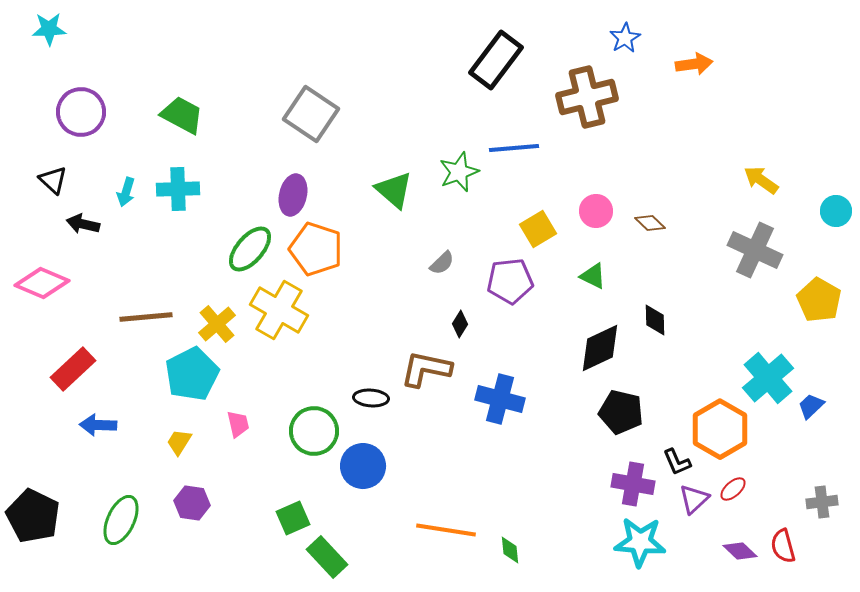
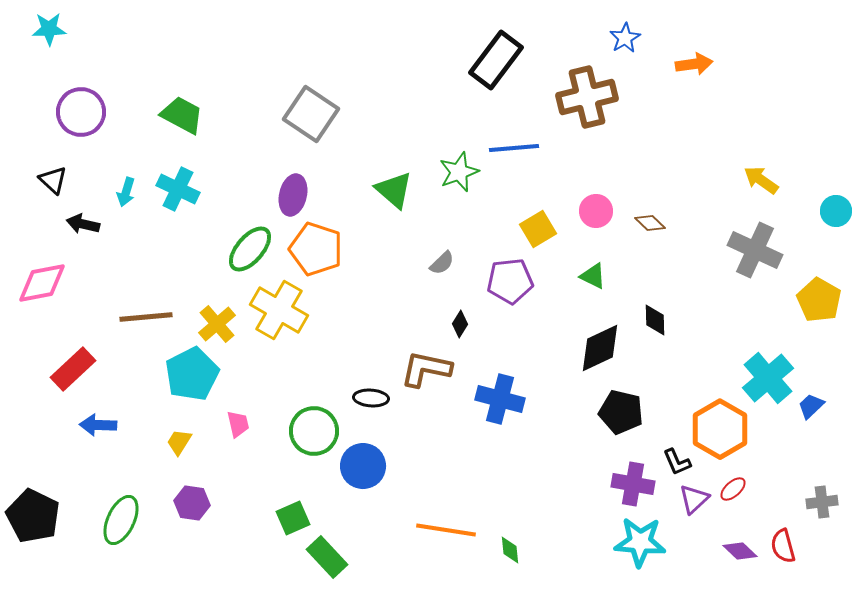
cyan cross at (178, 189): rotated 27 degrees clockwise
pink diamond at (42, 283): rotated 34 degrees counterclockwise
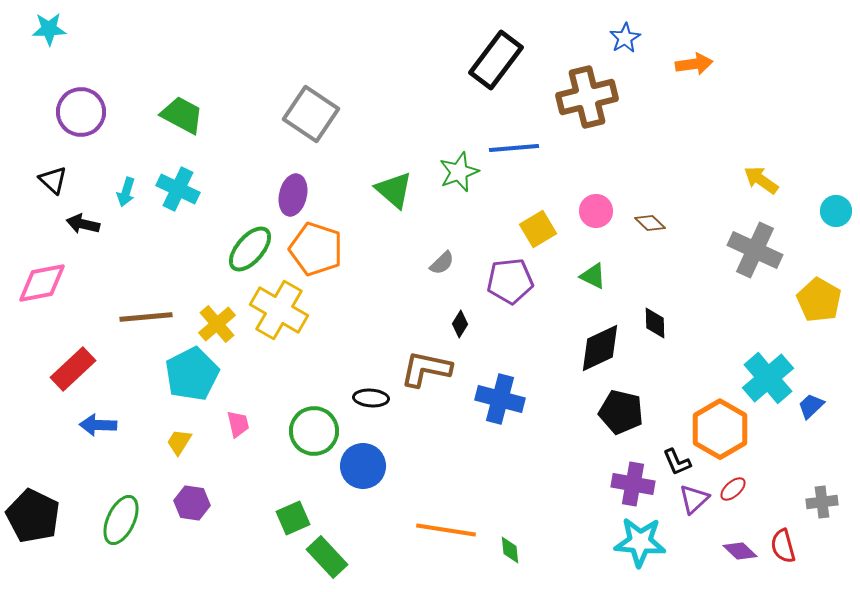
black diamond at (655, 320): moved 3 px down
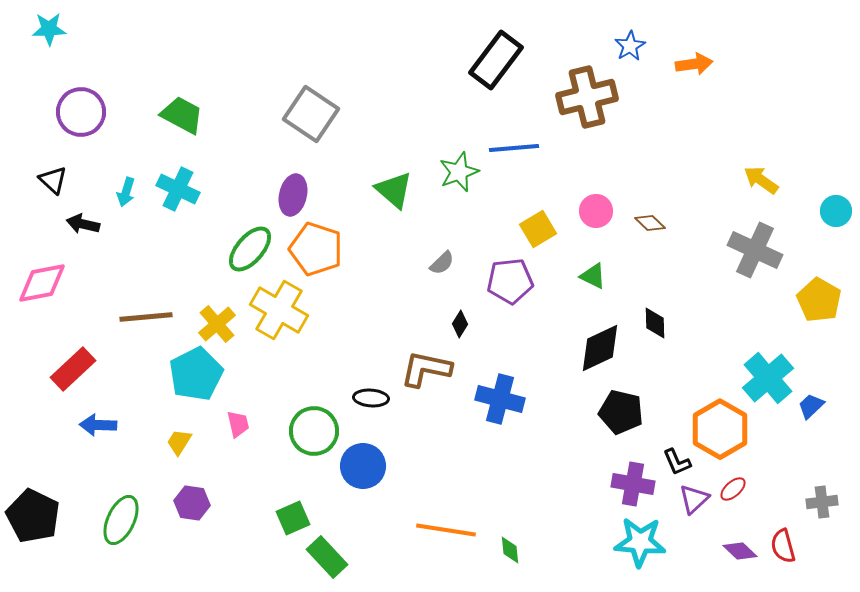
blue star at (625, 38): moved 5 px right, 8 px down
cyan pentagon at (192, 374): moved 4 px right
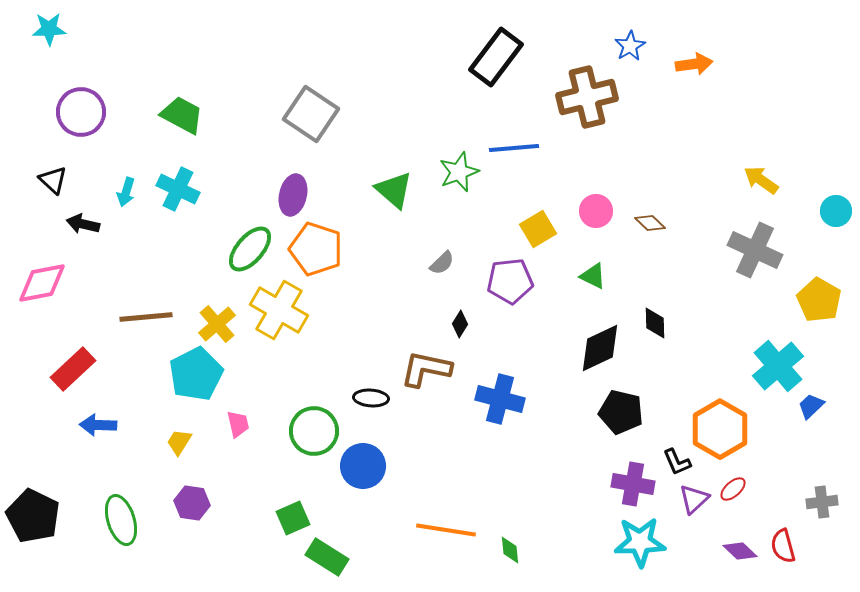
black rectangle at (496, 60): moved 3 px up
cyan cross at (768, 378): moved 10 px right, 12 px up
green ellipse at (121, 520): rotated 42 degrees counterclockwise
cyan star at (640, 542): rotated 6 degrees counterclockwise
green rectangle at (327, 557): rotated 15 degrees counterclockwise
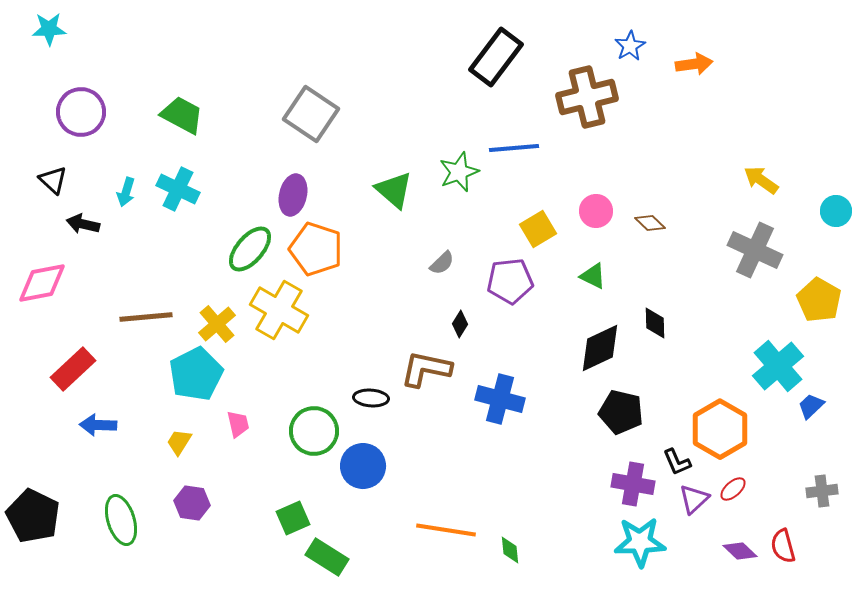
gray cross at (822, 502): moved 11 px up
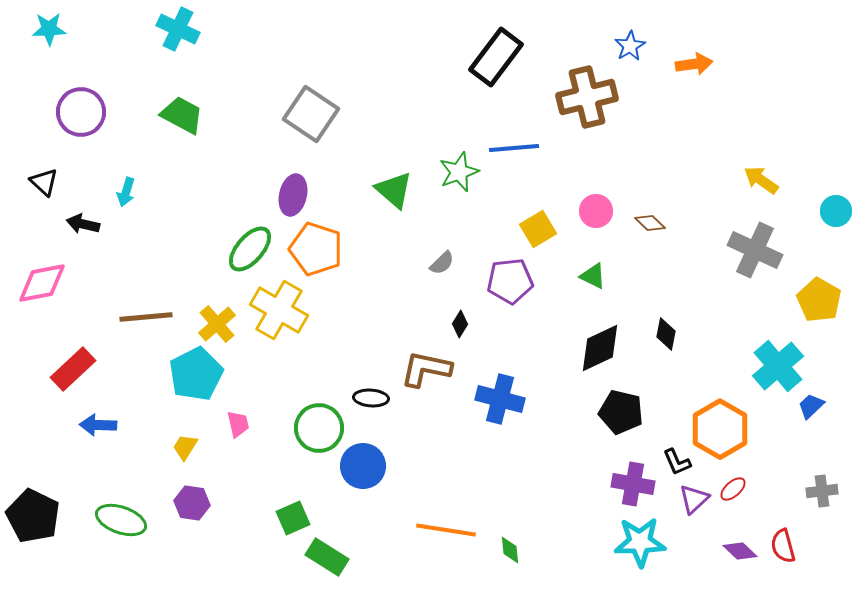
black triangle at (53, 180): moved 9 px left, 2 px down
cyan cross at (178, 189): moved 160 px up
black diamond at (655, 323): moved 11 px right, 11 px down; rotated 12 degrees clockwise
green circle at (314, 431): moved 5 px right, 3 px up
yellow trapezoid at (179, 442): moved 6 px right, 5 px down
green ellipse at (121, 520): rotated 54 degrees counterclockwise
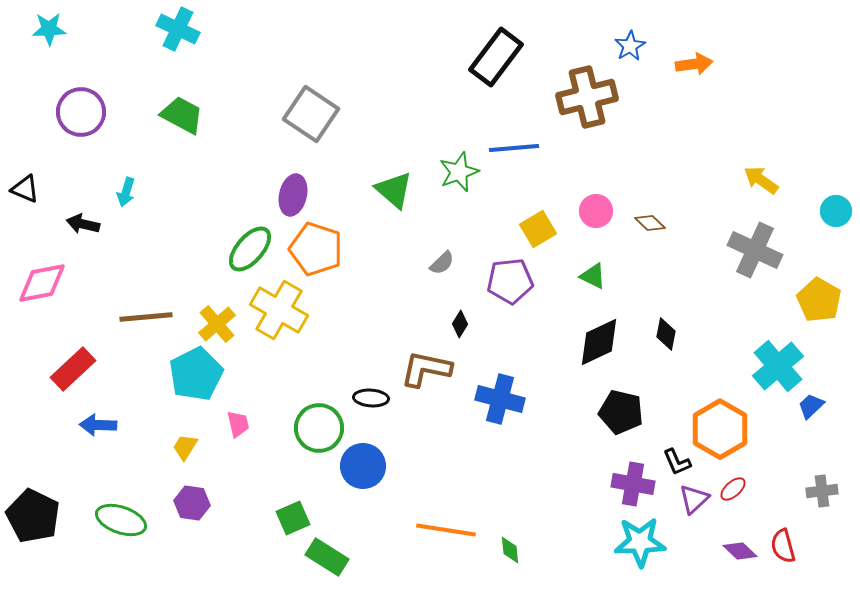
black triangle at (44, 182): moved 19 px left, 7 px down; rotated 20 degrees counterclockwise
black diamond at (600, 348): moved 1 px left, 6 px up
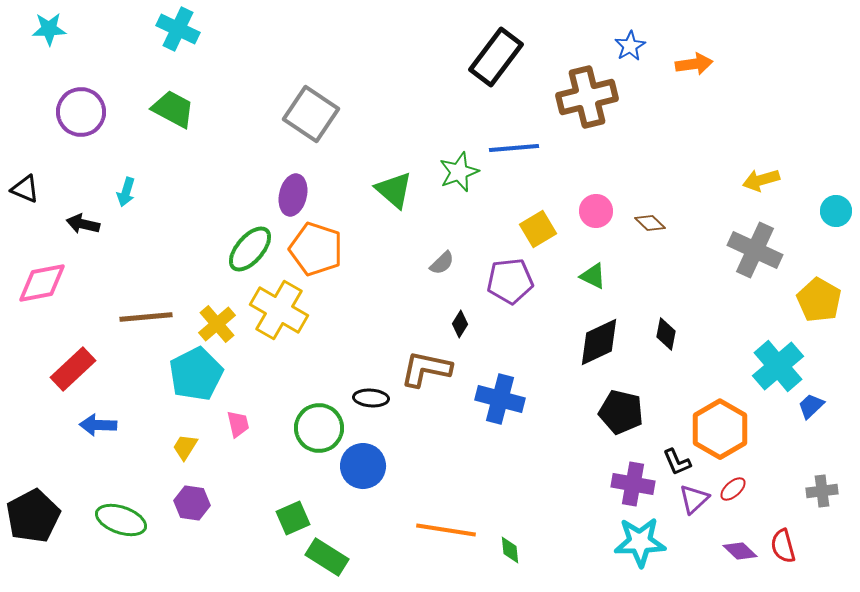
green trapezoid at (182, 115): moved 9 px left, 6 px up
yellow arrow at (761, 180): rotated 51 degrees counterclockwise
black pentagon at (33, 516): rotated 18 degrees clockwise
